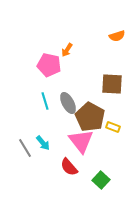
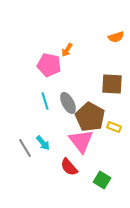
orange semicircle: moved 1 px left, 1 px down
yellow rectangle: moved 1 px right
green square: moved 1 px right; rotated 12 degrees counterclockwise
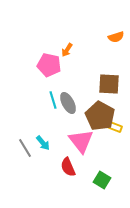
brown square: moved 3 px left
cyan line: moved 8 px right, 1 px up
brown pentagon: moved 10 px right, 1 px up
yellow rectangle: moved 1 px right
red semicircle: moved 1 px left; rotated 18 degrees clockwise
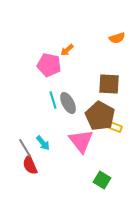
orange semicircle: moved 1 px right, 1 px down
orange arrow: rotated 16 degrees clockwise
red semicircle: moved 38 px left, 2 px up
